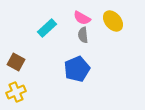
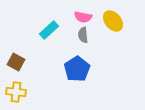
pink semicircle: moved 1 px right, 1 px up; rotated 18 degrees counterclockwise
cyan rectangle: moved 2 px right, 2 px down
blue pentagon: rotated 10 degrees counterclockwise
yellow cross: rotated 30 degrees clockwise
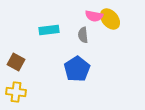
pink semicircle: moved 11 px right, 1 px up
yellow ellipse: moved 3 px left, 2 px up
cyan rectangle: rotated 36 degrees clockwise
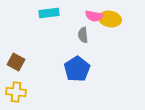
yellow ellipse: rotated 40 degrees counterclockwise
cyan rectangle: moved 17 px up
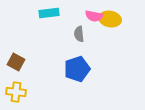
gray semicircle: moved 4 px left, 1 px up
blue pentagon: rotated 15 degrees clockwise
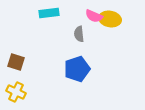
pink semicircle: rotated 12 degrees clockwise
brown square: rotated 12 degrees counterclockwise
yellow cross: rotated 18 degrees clockwise
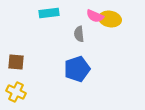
pink semicircle: moved 1 px right
brown square: rotated 12 degrees counterclockwise
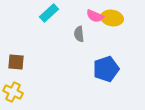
cyan rectangle: rotated 36 degrees counterclockwise
yellow ellipse: moved 2 px right, 1 px up
blue pentagon: moved 29 px right
yellow cross: moved 3 px left
